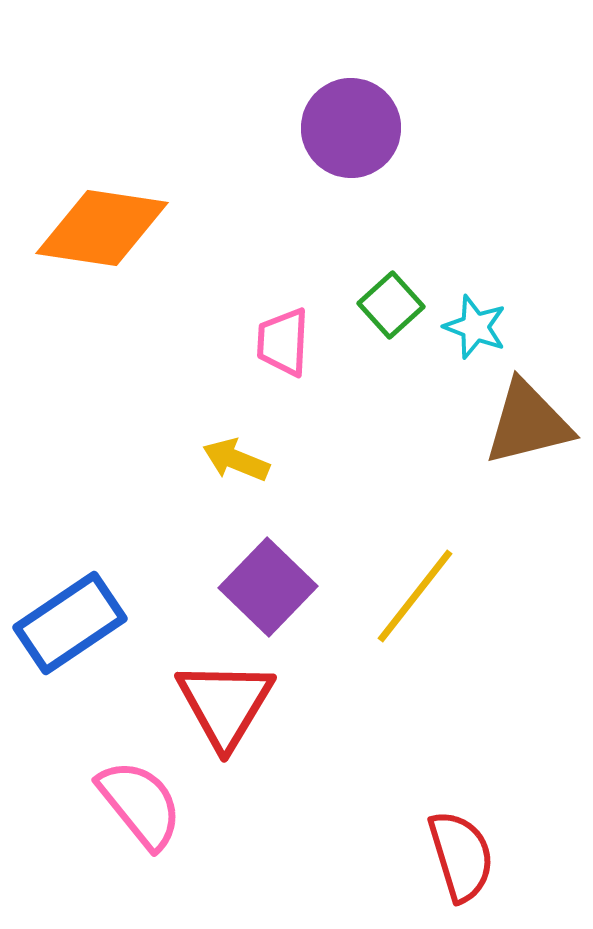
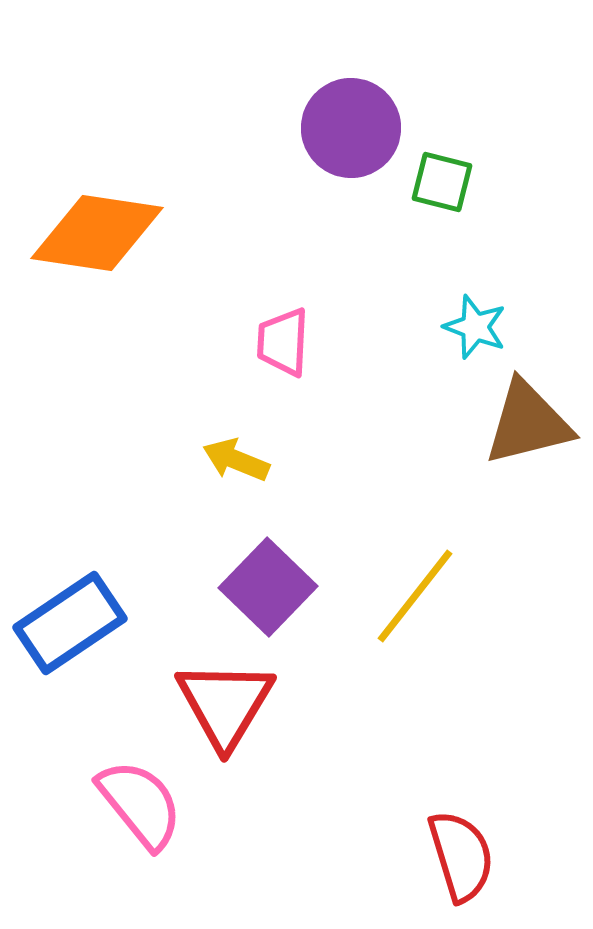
orange diamond: moved 5 px left, 5 px down
green square: moved 51 px right, 123 px up; rotated 34 degrees counterclockwise
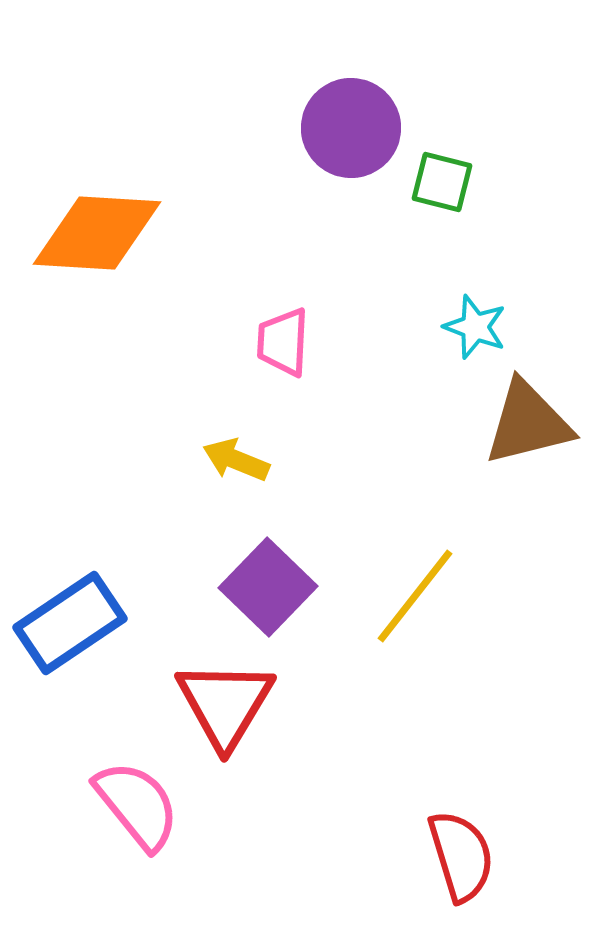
orange diamond: rotated 5 degrees counterclockwise
pink semicircle: moved 3 px left, 1 px down
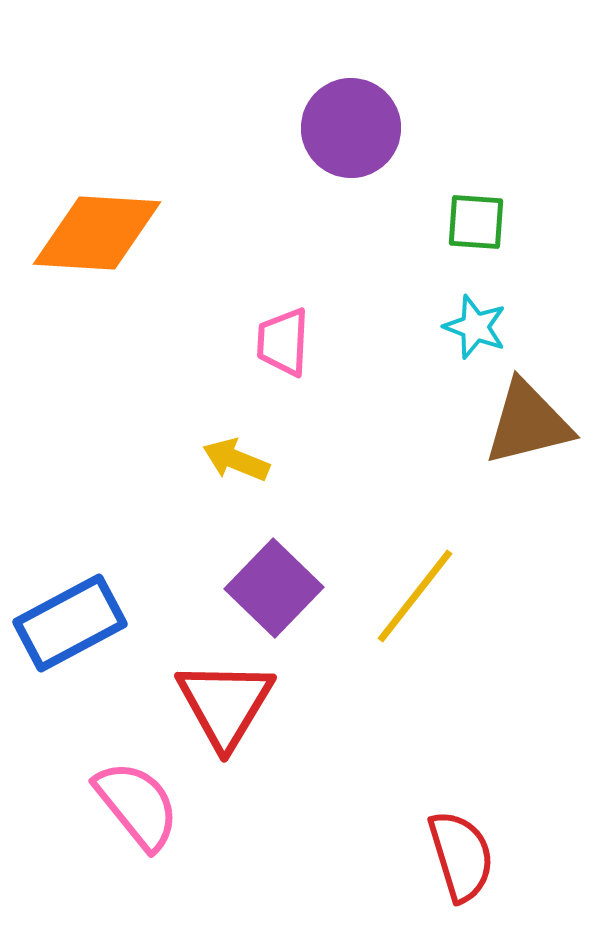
green square: moved 34 px right, 40 px down; rotated 10 degrees counterclockwise
purple square: moved 6 px right, 1 px down
blue rectangle: rotated 6 degrees clockwise
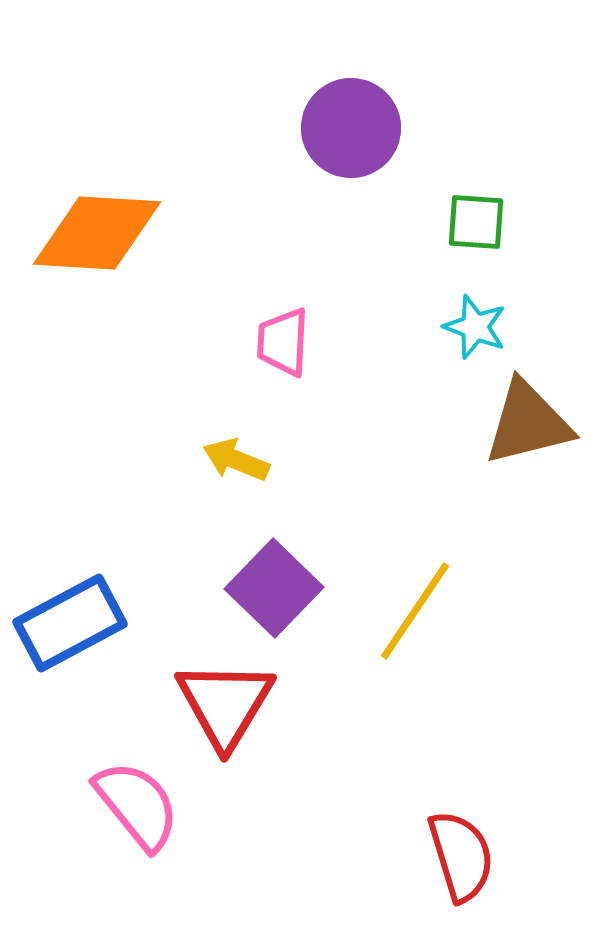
yellow line: moved 15 px down; rotated 4 degrees counterclockwise
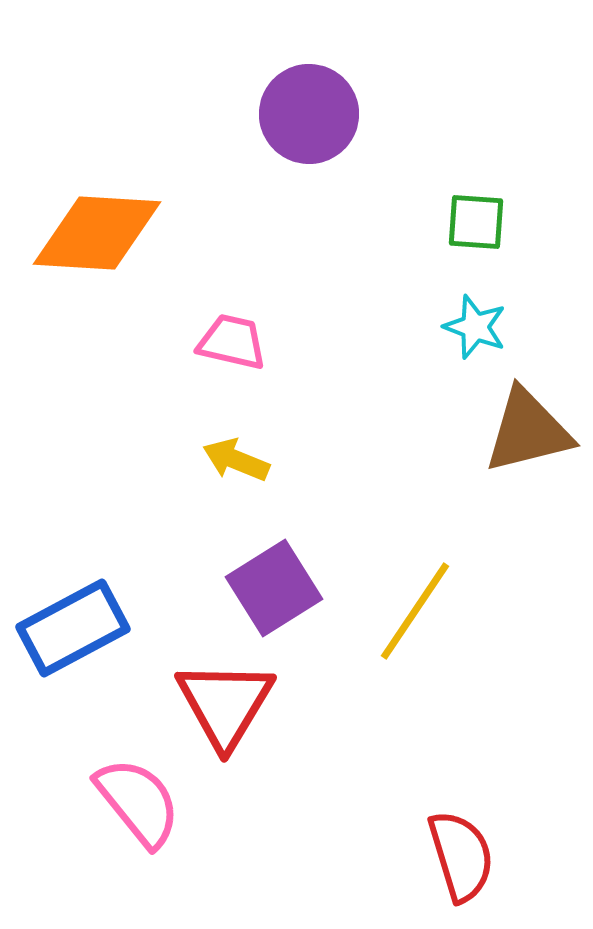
purple circle: moved 42 px left, 14 px up
pink trapezoid: moved 51 px left; rotated 100 degrees clockwise
brown triangle: moved 8 px down
purple square: rotated 14 degrees clockwise
blue rectangle: moved 3 px right, 5 px down
pink semicircle: moved 1 px right, 3 px up
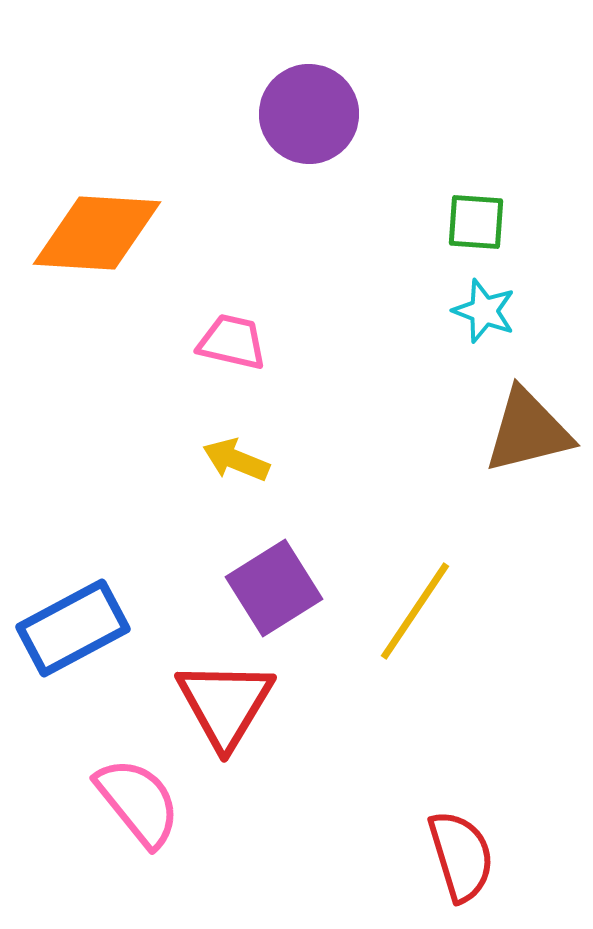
cyan star: moved 9 px right, 16 px up
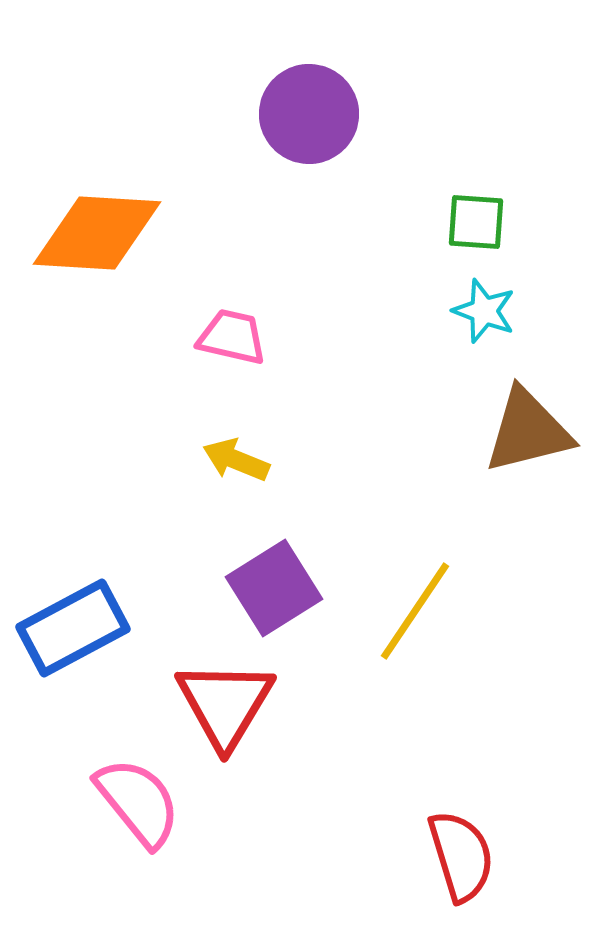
pink trapezoid: moved 5 px up
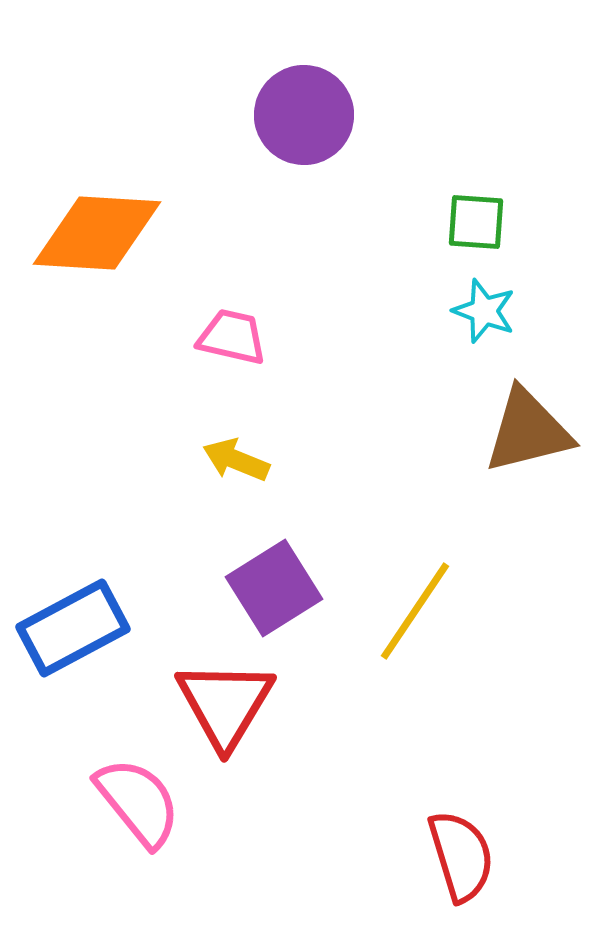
purple circle: moved 5 px left, 1 px down
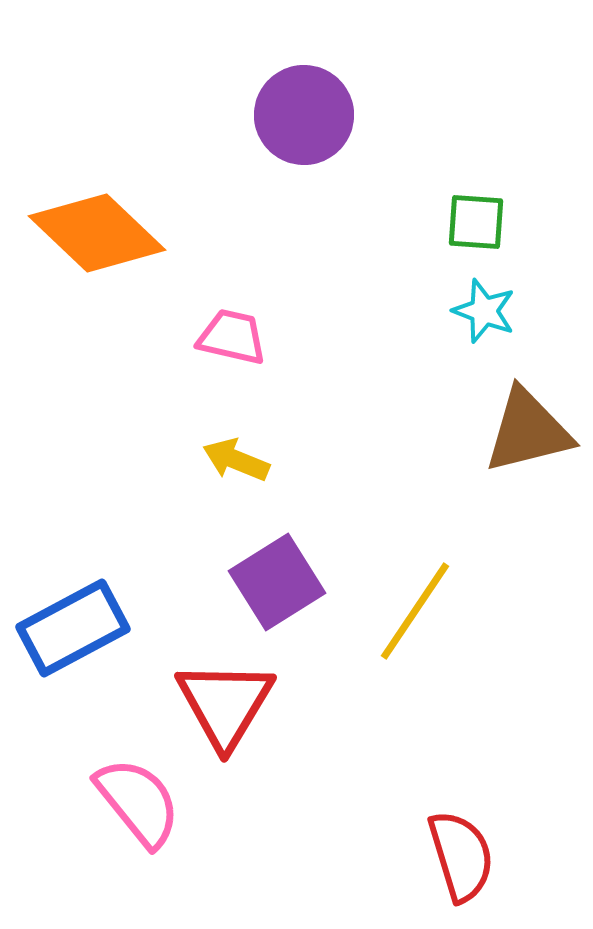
orange diamond: rotated 40 degrees clockwise
purple square: moved 3 px right, 6 px up
